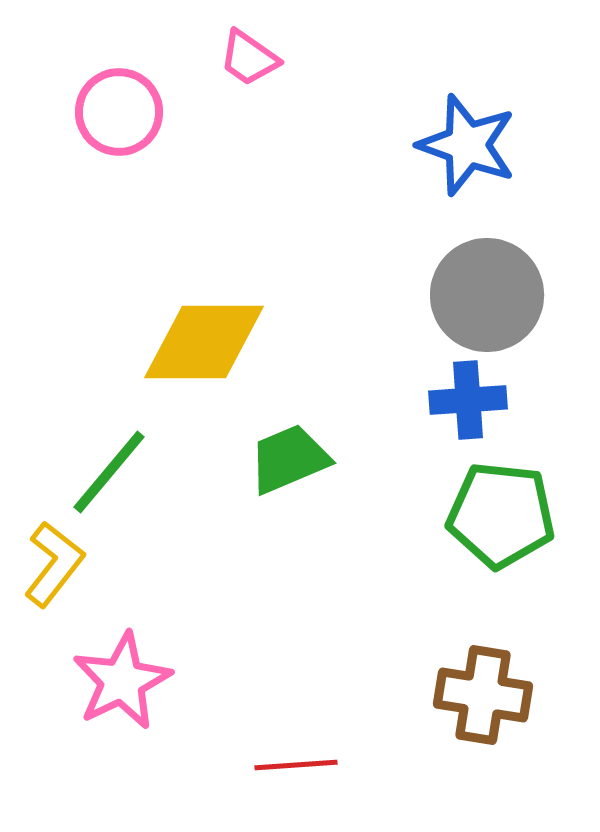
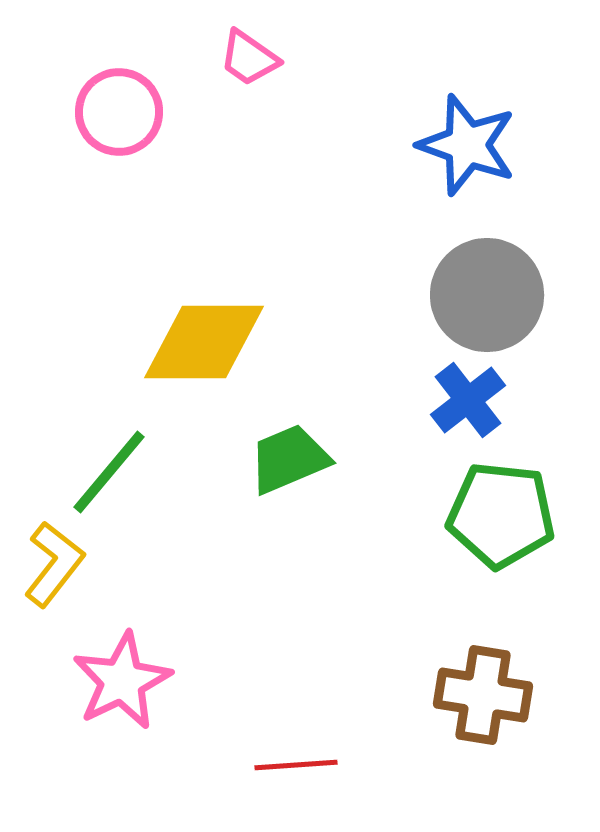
blue cross: rotated 34 degrees counterclockwise
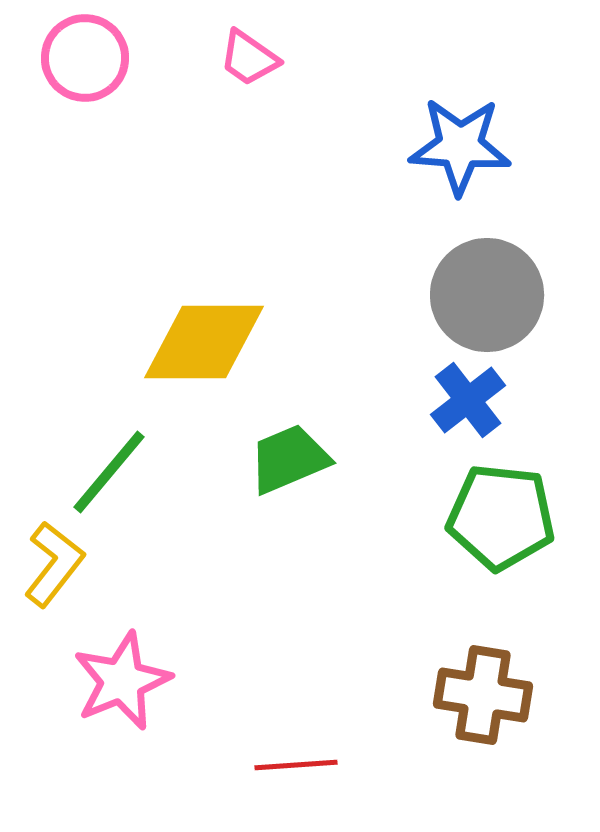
pink circle: moved 34 px left, 54 px up
blue star: moved 7 px left, 1 px down; rotated 16 degrees counterclockwise
green pentagon: moved 2 px down
pink star: rotated 4 degrees clockwise
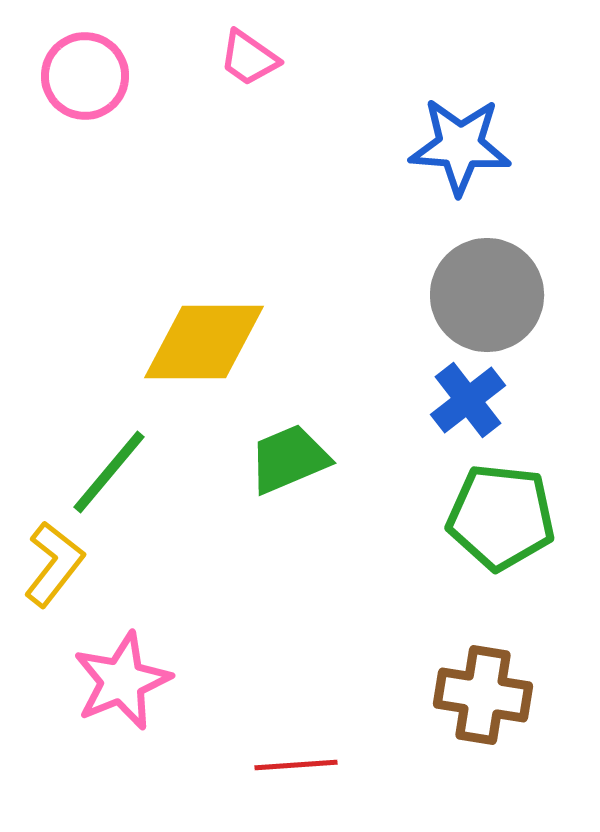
pink circle: moved 18 px down
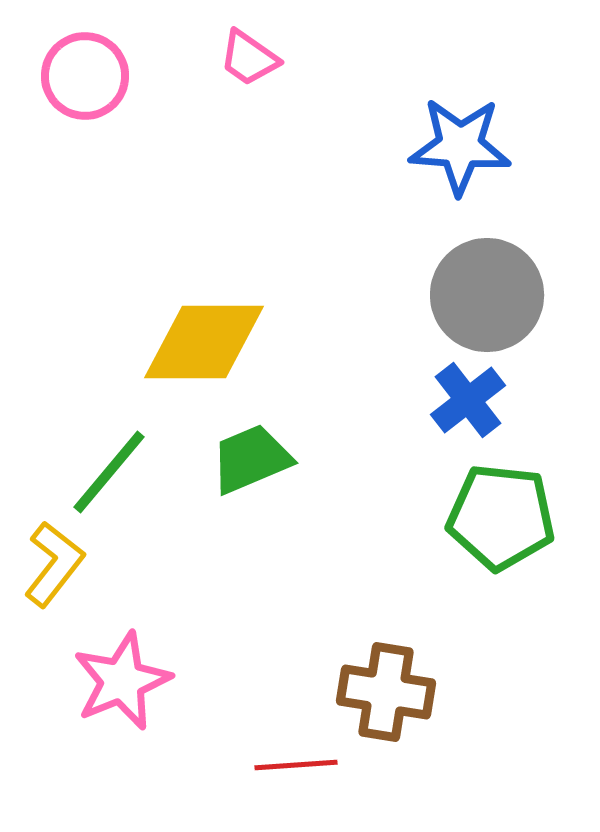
green trapezoid: moved 38 px left
brown cross: moved 97 px left, 3 px up
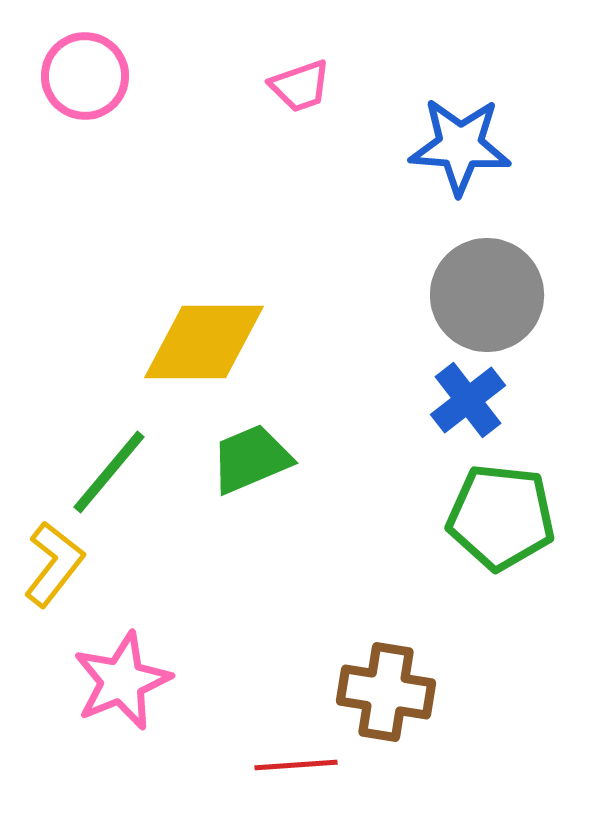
pink trapezoid: moved 51 px right, 28 px down; rotated 54 degrees counterclockwise
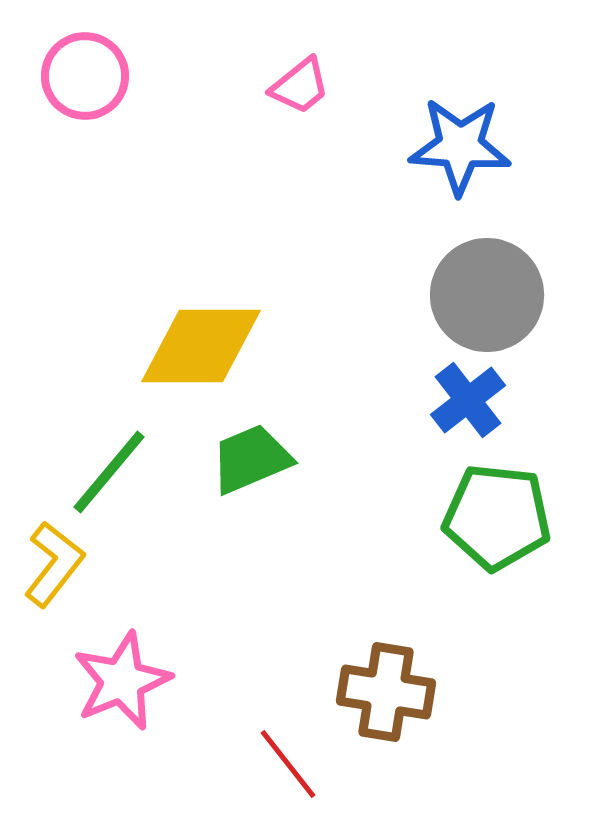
pink trapezoid: rotated 20 degrees counterclockwise
yellow diamond: moved 3 px left, 4 px down
green pentagon: moved 4 px left
red line: moved 8 px left, 1 px up; rotated 56 degrees clockwise
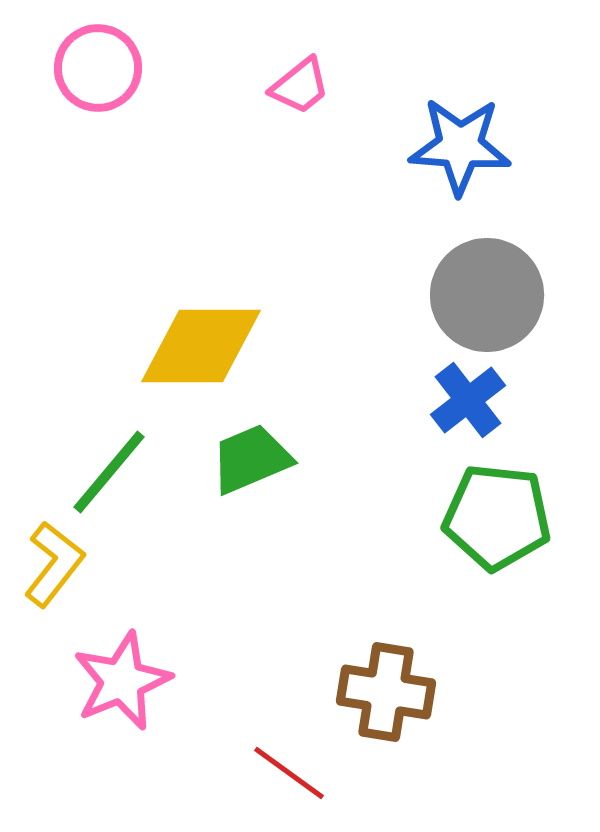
pink circle: moved 13 px right, 8 px up
red line: moved 1 px right, 9 px down; rotated 16 degrees counterclockwise
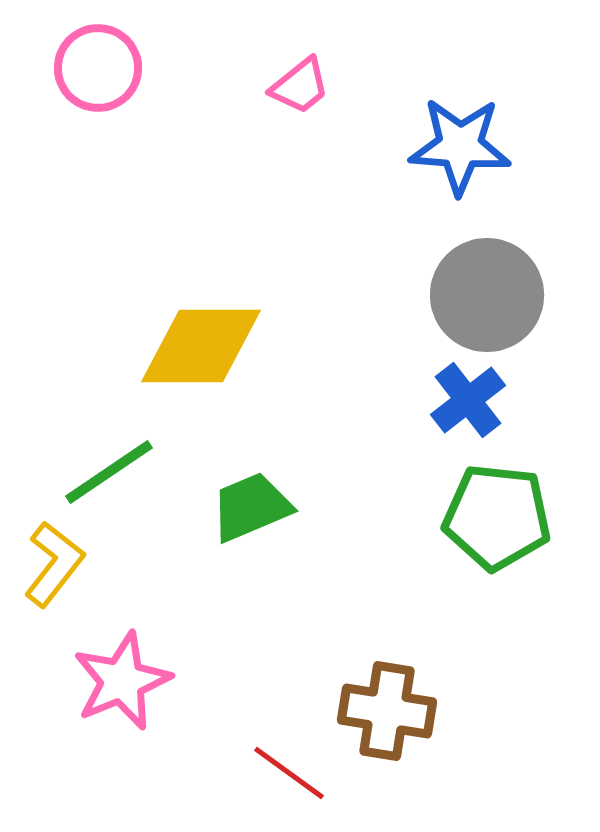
green trapezoid: moved 48 px down
green line: rotated 16 degrees clockwise
brown cross: moved 1 px right, 19 px down
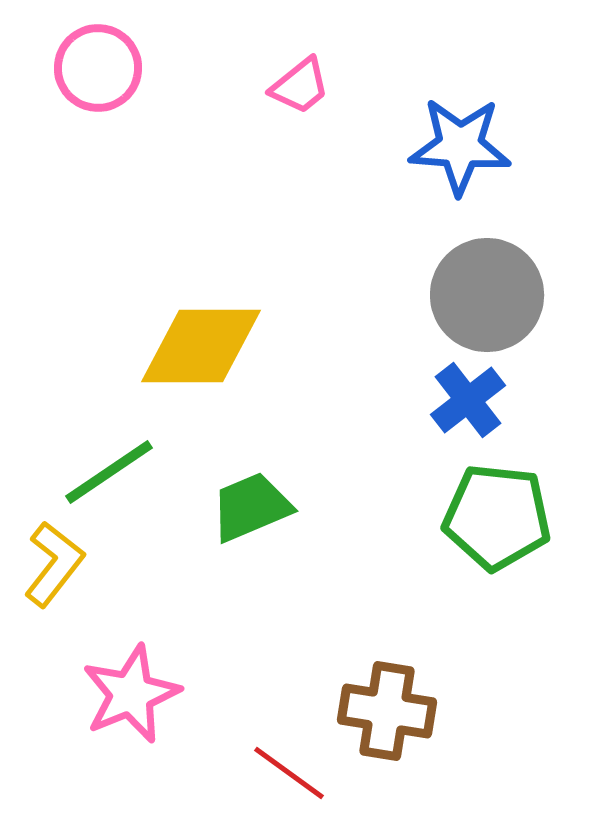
pink star: moved 9 px right, 13 px down
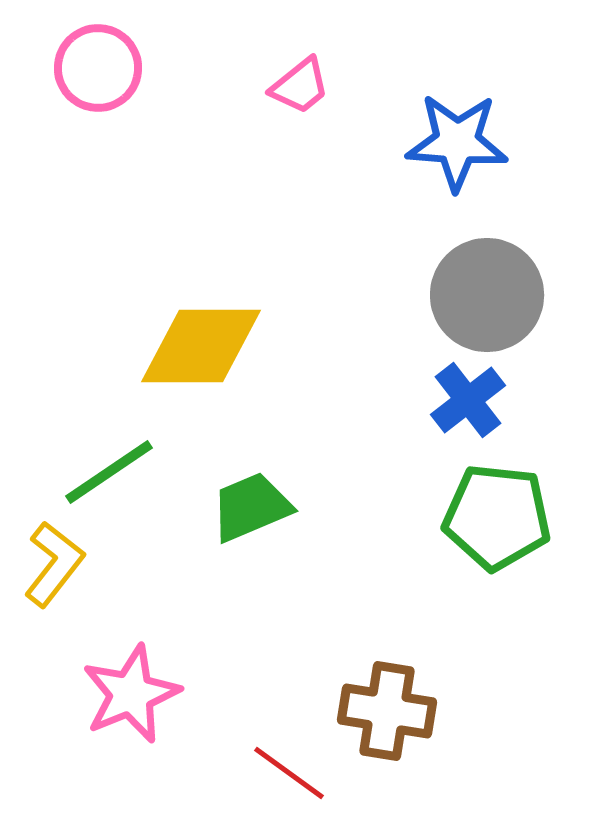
blue star: moved 3 px left, 4 px up
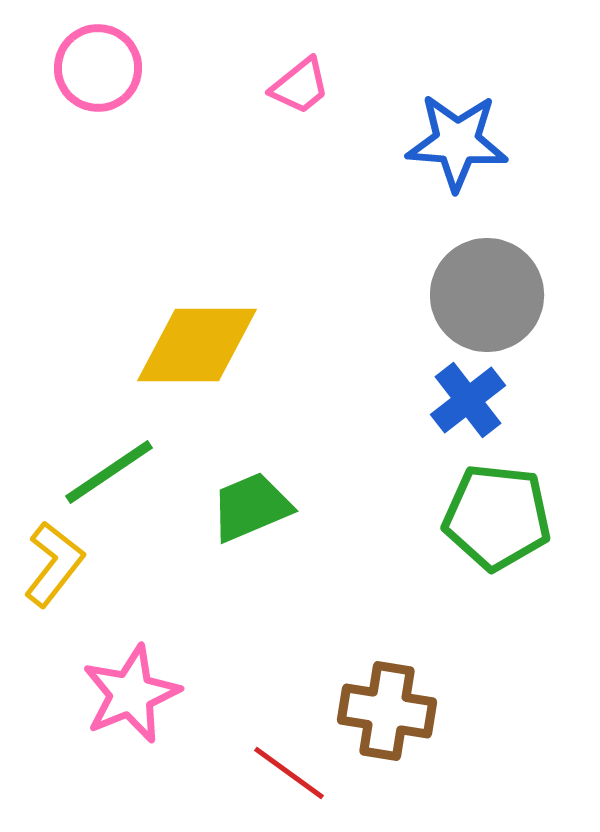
yellow diamond: moved 4 px left, 1 px up
